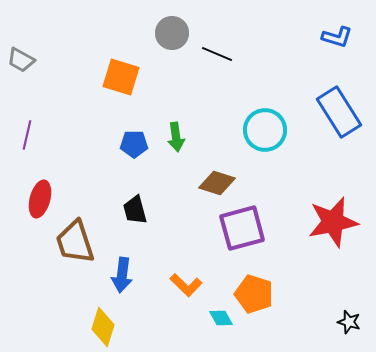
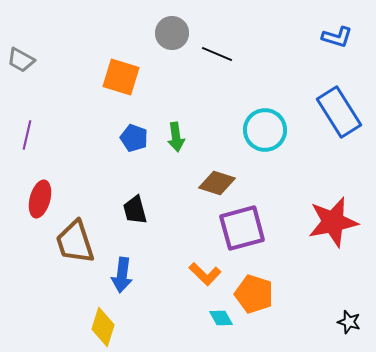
blue pentagon: moved 6 px up; rotated 20 degrees clockwise
orange L-shape: moved 19 px right, 11 px up
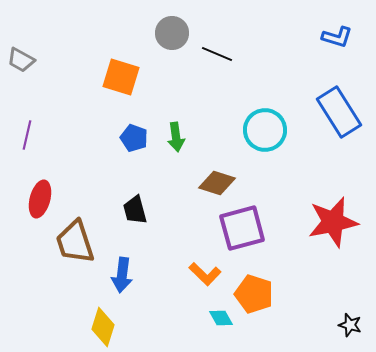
black star: moved 1 px right, 3 px down
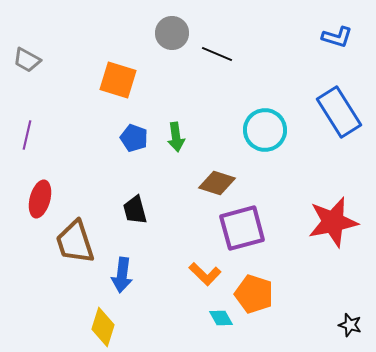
gray trapezoid: moved 6 px right
orange square: moved 3 px left, 3 px down
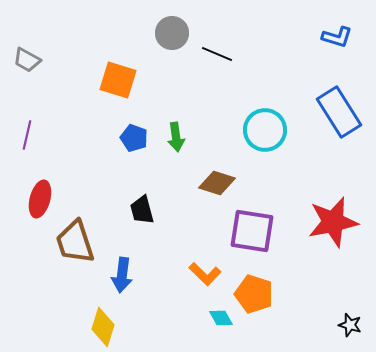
black trapezoid: moved 7 px right
purple square: moved 10 px right, 3 px down; rotated 24 degrees clockwise
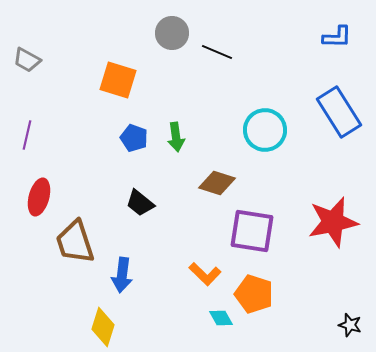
blue L-shape: rotated 16 degrees counterclockwise
black line: moved 2 px up
red ellipse: moved 1 px left, 2 px up
black trapezoid: moved 2 px left, 7 px up; rotated 36 degrees counterclockwise
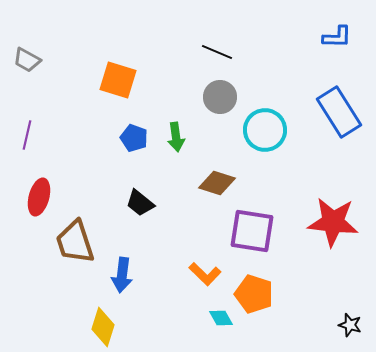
gray circle: moved 48 px right, 64 px down
red star: rotated 18 degrees clockwise
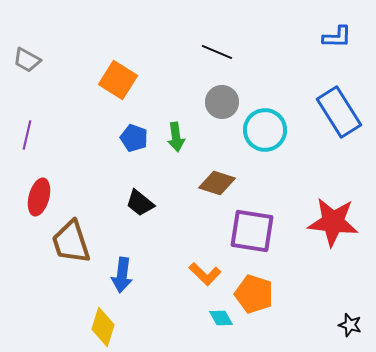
orange square: rotated 15 degrees clockwise
gray circle: moved 2 px right, 5 px down
brown trapezoid: moved 4 px left
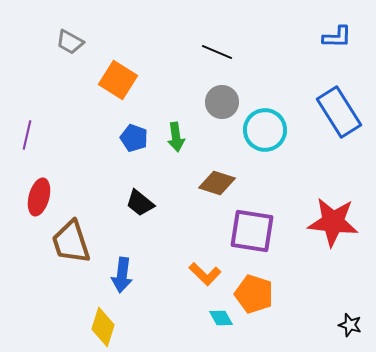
gray trapezoid: moved 43 px right, 18 px up
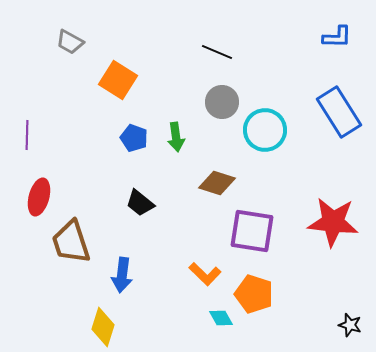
purple line: rotated 12 degrees counterclockwise
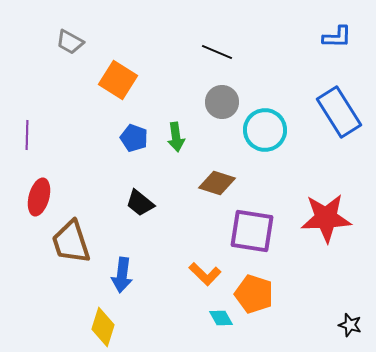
red star: moved 7 px left, 4 px up; rotated 9 degrees counterclockwise
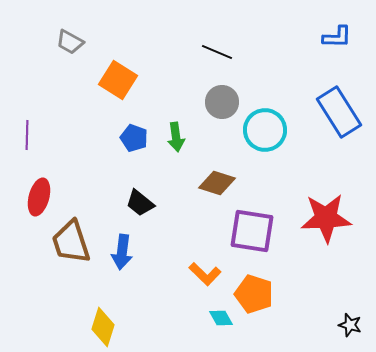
blue arrow: moved 23 px up
